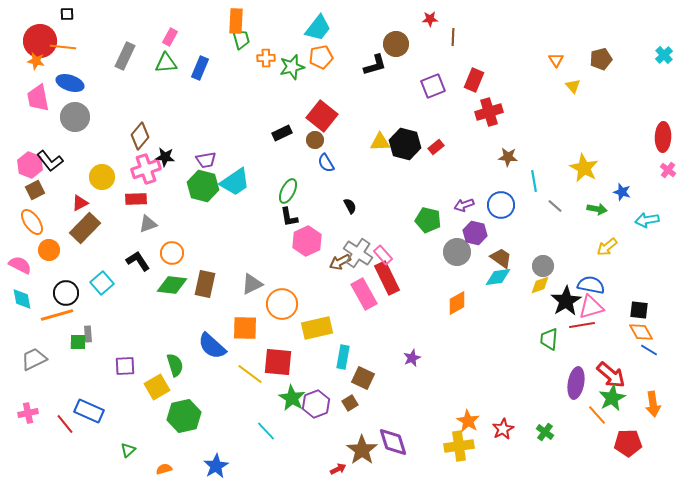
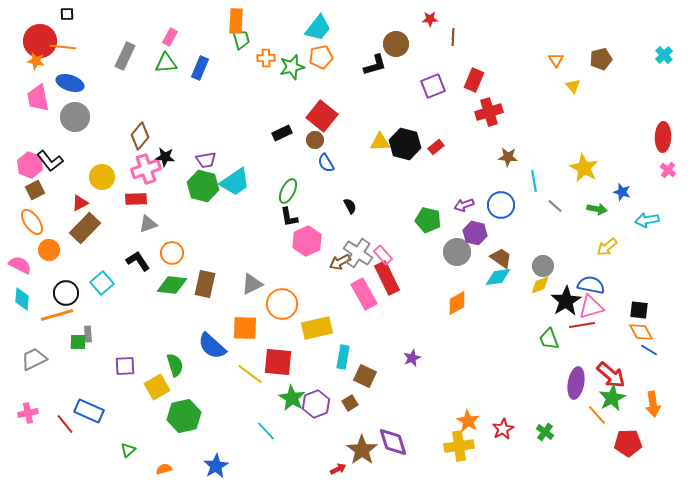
cyan diamond at (22, 299): rotated 15 degrees clockwise
green trapezoid at (549, 339): rotated 25 degrees counterclockwise
brown square at (363, 378): moved 2 px right, 2 px up
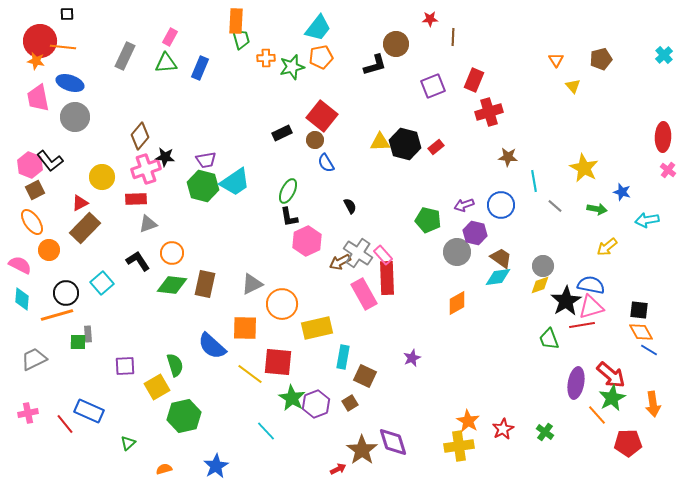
red rectangle at (387, 278): rotated 24 degrees clockwise
green triangle at (128, 450): moved 7 px up
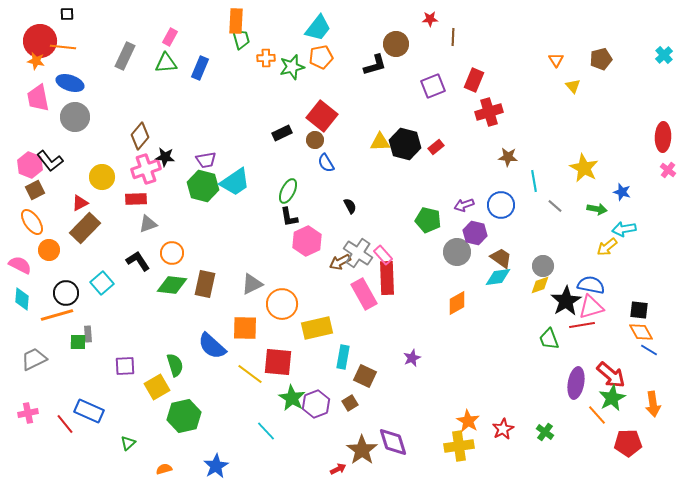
cyan arrow at (647, 220): moved 23 px left, 9 px down
